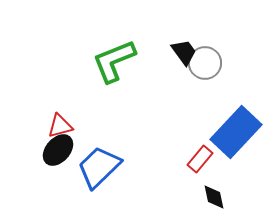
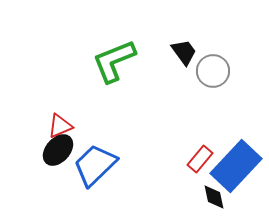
gray circle: moved 8 px right, 8 px down
red triangle: rotated 8 degrees counterclockwise
blue rectangle: moved 34 px down
blue trapezoid: moved 4 px left, 2 px up
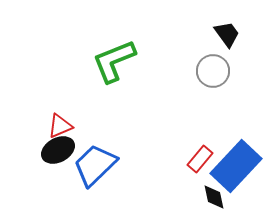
black trapezoid: moved 43 px right, 18 px up
black ellipse: rotated 20 degrees clockwise
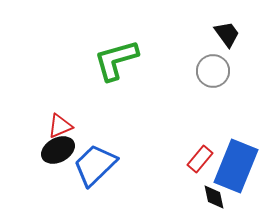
green L-shape: moved 2 px right, 1 px up; rotated 6 degrees clockwise
blue rectangle: rotated 21 degrees counterclockwise
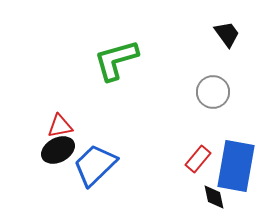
gray circle: moved 21 px down
red triangle: rotated 12 degrees clockwise
red rectangle: moved 2 px left
blue rectangle: rotated 12 degrees counterclockwise
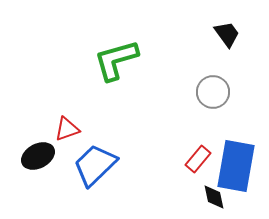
red triangle: moved 7 px right, 3 px down; rotated 8 degrees counterclockwise
black ellipse: moved 20 px left, 6 px down
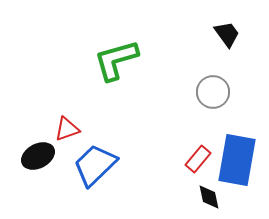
blue rectangle: moved 1 px right, 6 px up
black diamond: moved 5 px left
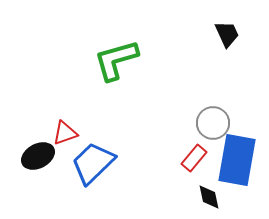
black trapezoid: rotated 12 degrees clockwise
gray circle: moved 31 px down
red triangle: moved 2 px left, 4 px down
red rectangle: moved 4 px left, 1 px up
blue trapezoid: moved 2 px left, 2 px up
